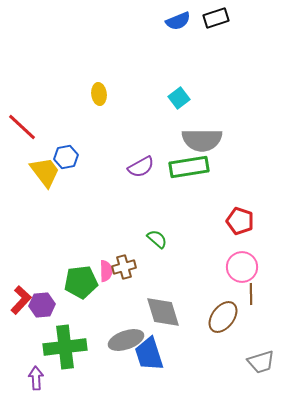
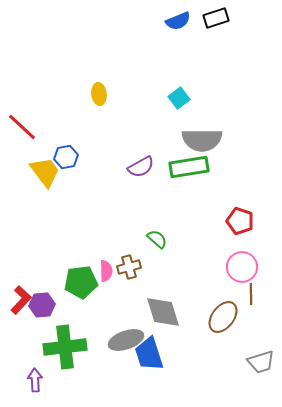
brown cross: moved 5 px right
purple arrow: moved 1 px left, 2 px down
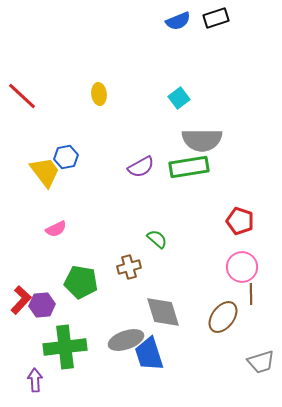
red line: moved 31 px up
pink semicircle: moved 50 px left, 42 px up; rotated 65 degrees clockwise
green pentagon: rotated 16 degrees clockwise
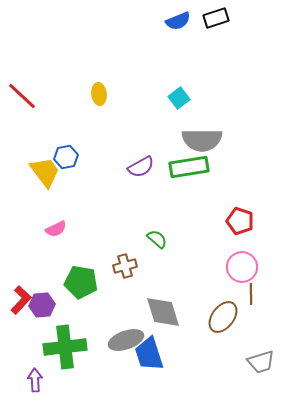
brown cross: moved 4 px left, 1 px up
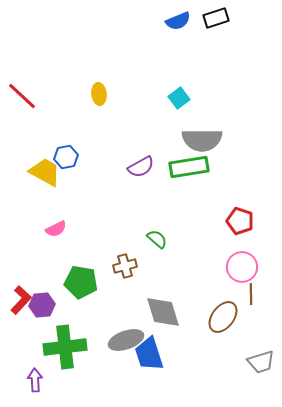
yellow trapezoid: rotated 24 degrees counterclockwise
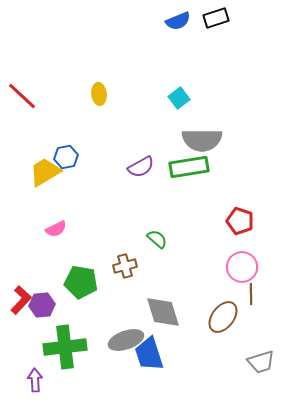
yellow trapezoid: rotated 60 degrees counterclockwise
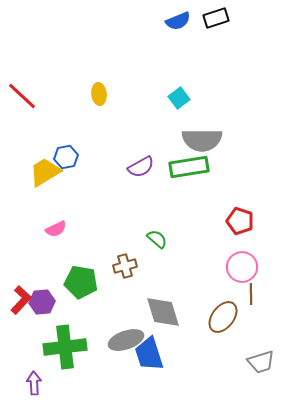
purple hexagon: moved 3 px up
purple arrow: moved 1 px left, 3 px down
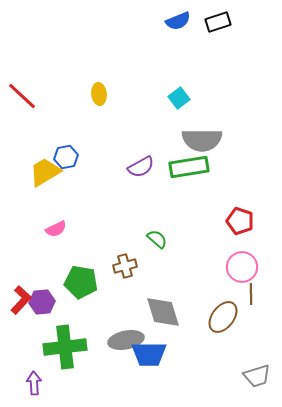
black rectangle: moved 2 px right, 4 px down
gray ellipse: rotated 8 degrees clockwise
blue trapezoid: rotated 72 degrees counterclockwise
gray trapezoid: moved 4 px left, 14 px down
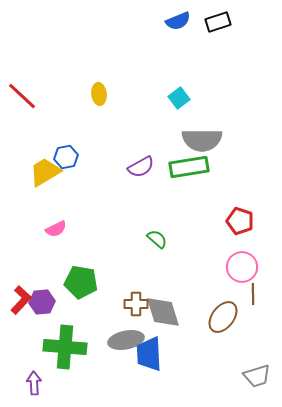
brown cross: moved 11 px right, 38 px down; rotated 15 degrees clockwise
brown line: moved 2 px right
green cross: rotated 12 degrees clockwise
blue trapezoid: rotated 87 degrees clockwise
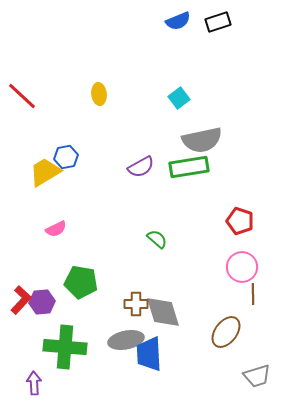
gray semicircle: rotated 12 degrees counterclockwise
brown ellipse: moved 3 px right, 15 px down
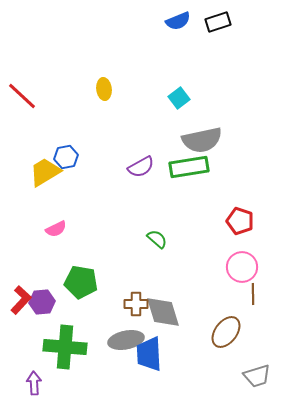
yellow ellipse: moved 5 px right, 5 px up
